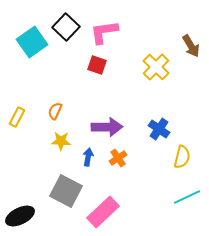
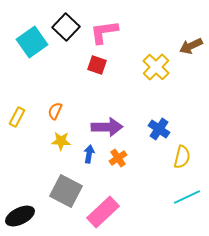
brown arrow: rotated 95 degrees clockwise
blue arrow: moved 1 px right, 3 px up
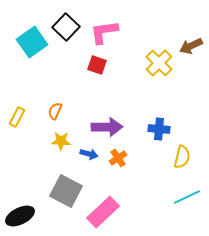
yellow cross: moved 3 px right, 4 px up
blue cross: rotated 30 degrees counterclockwise
blue arrow: rotated 96 degrees clockwise
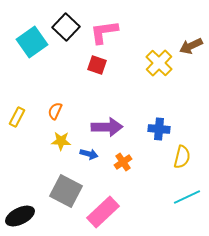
orange cross: moved 5 px right, 4 px down
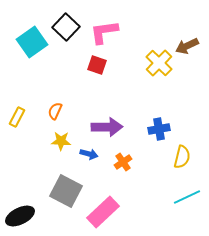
brown arrow: moved 4 px left
blue cross: rotated 15 degrees counterclockwise
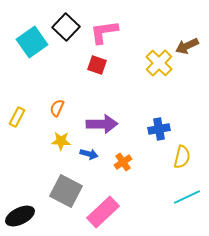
orange semicircle: moved 2 px right, 3 px up
purple arrow: moved 5 px left, 3 px up
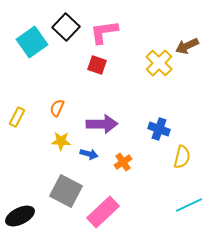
blue cross: rotated 30 degrees clockwise
cyan line: moved 2 px right, 8 px down
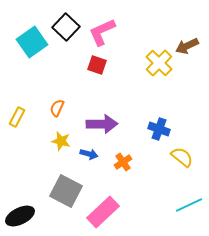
pink L-shape: moved 2 px left; rotated 16 degrees counterclockwise
yellow star: rotated 12 degrees clockwise
yellow semicircle: rotated 65 degrees counterclockwise
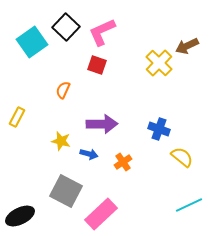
orange semicircle: moved 6 px right, 18 px up
pink rectangle: moved 2 px left, 2 px down
